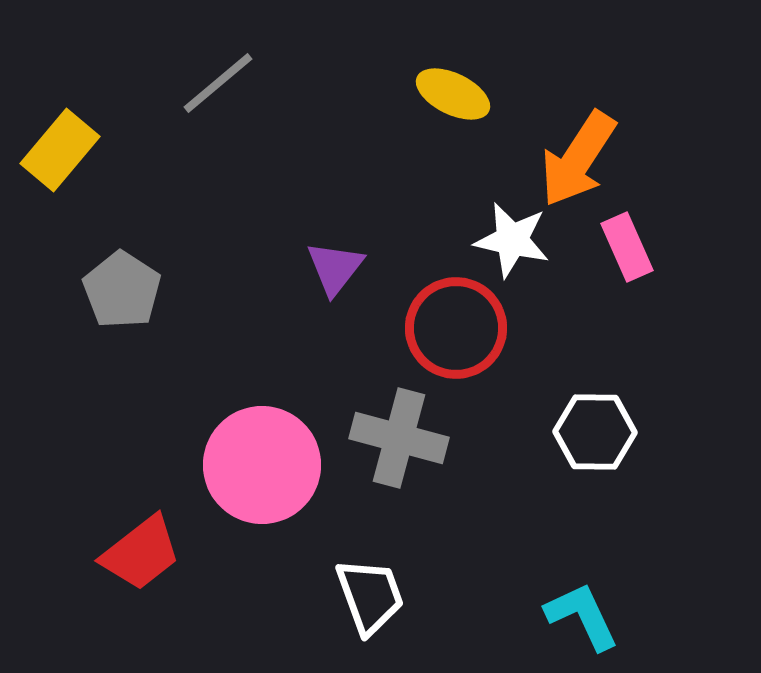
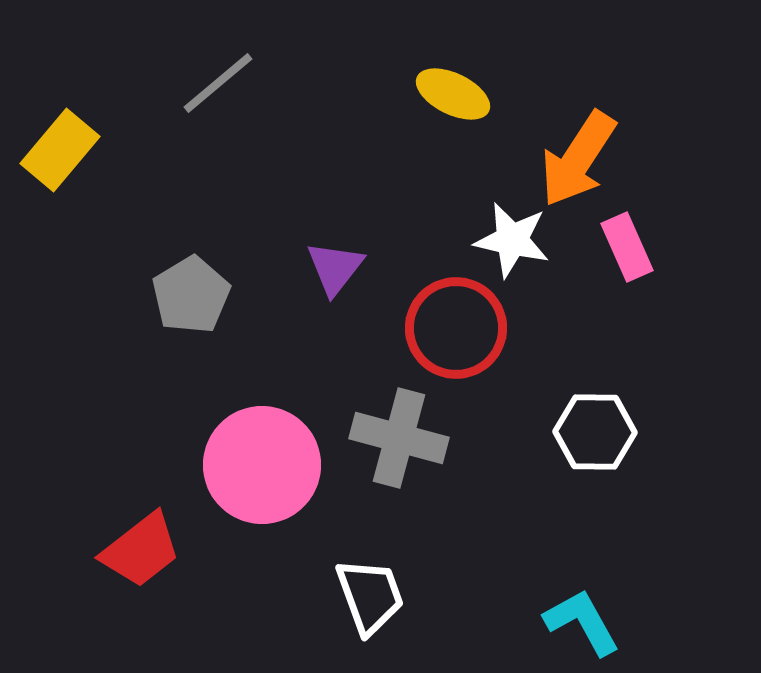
gray pentagon: moved 69 px right, 5 px down; rotated 8 degrees clockwise
red trapezoid: moved 3 px up
cyan L-shape: moved 6 px down; rotated 4 degrees counterclockwise
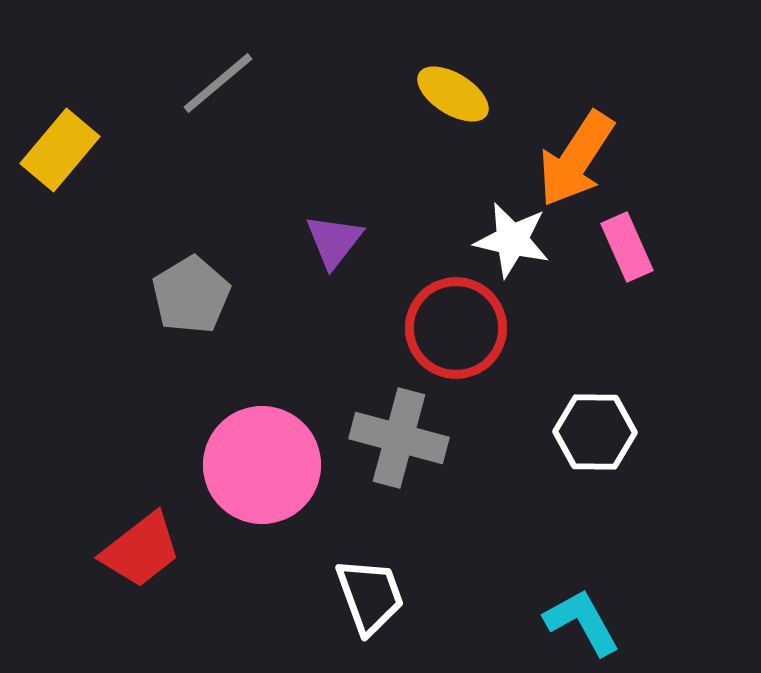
yellow ellipse: rotated 6 degrees clockwise
orange arrow: moved 2 px left
purple triangle: moved 1 px left, 27 px up
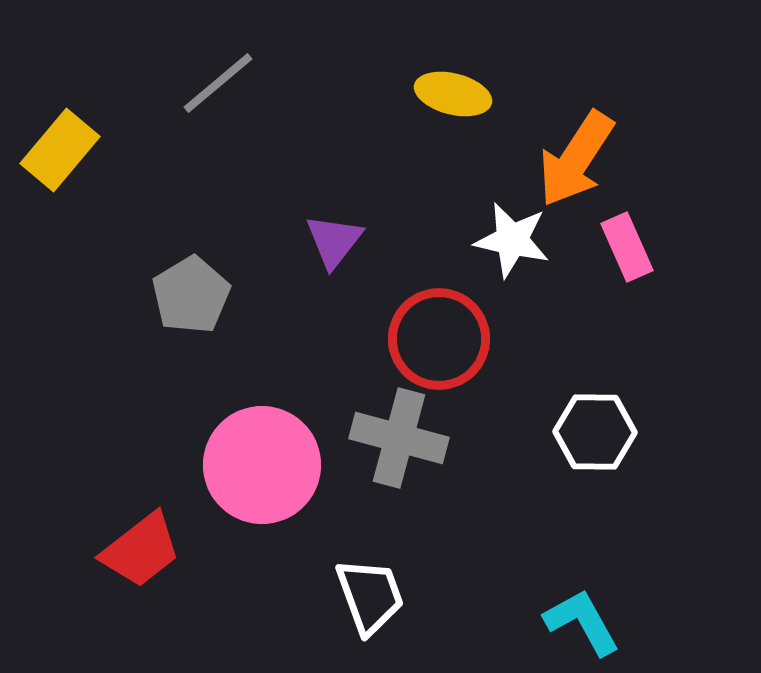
yellow ellipse: rotated 18 degrees counterclockwise
red circle: moved 17 px left, 11 px down
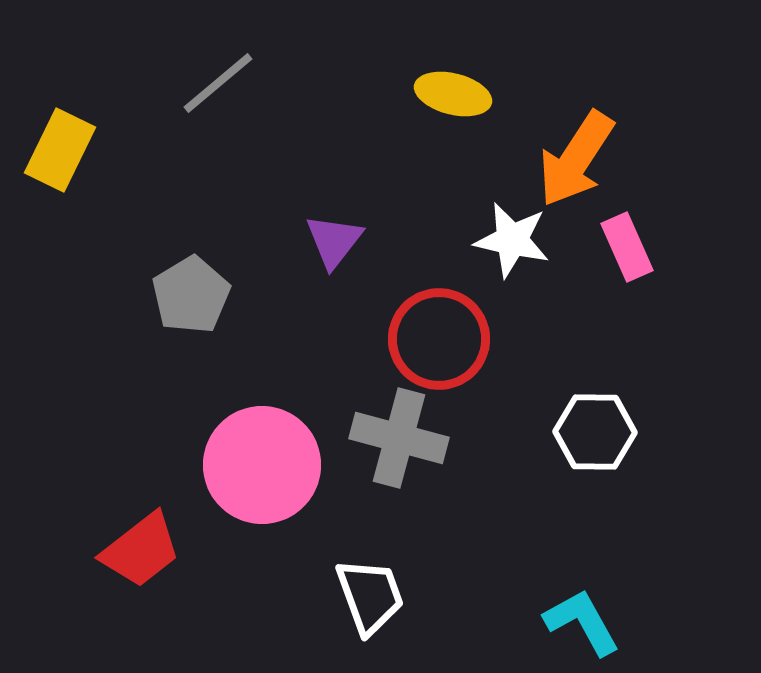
yellow rectangle: rotated 14 degrees counterclockwise
